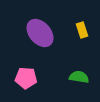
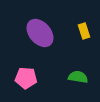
yellow rectangle: moved 2 px right, 1 px down
green semicircle: moved 1 px left
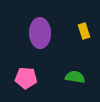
purple ellipse: rotated 40 degrees clockwise
green semicircle: moved 3 px left
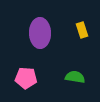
yellow rectangle: moved 2 px left, 1 px up
